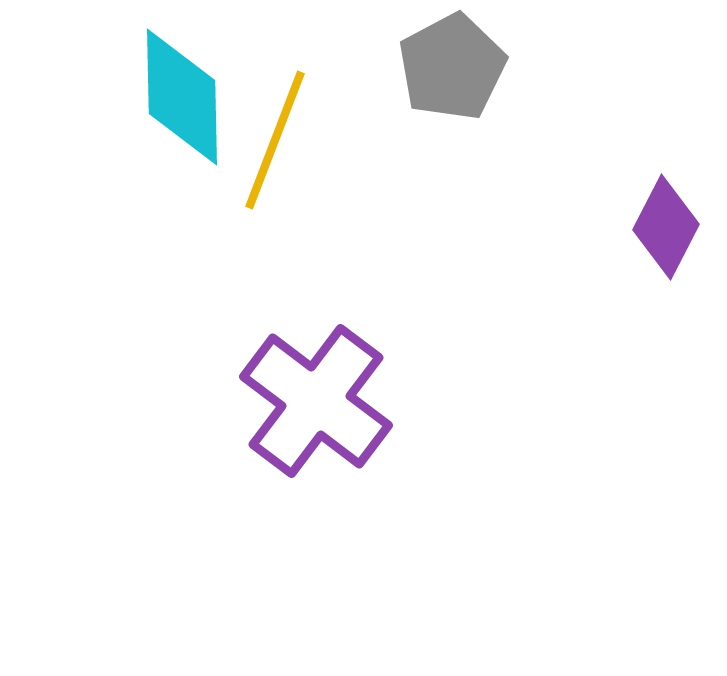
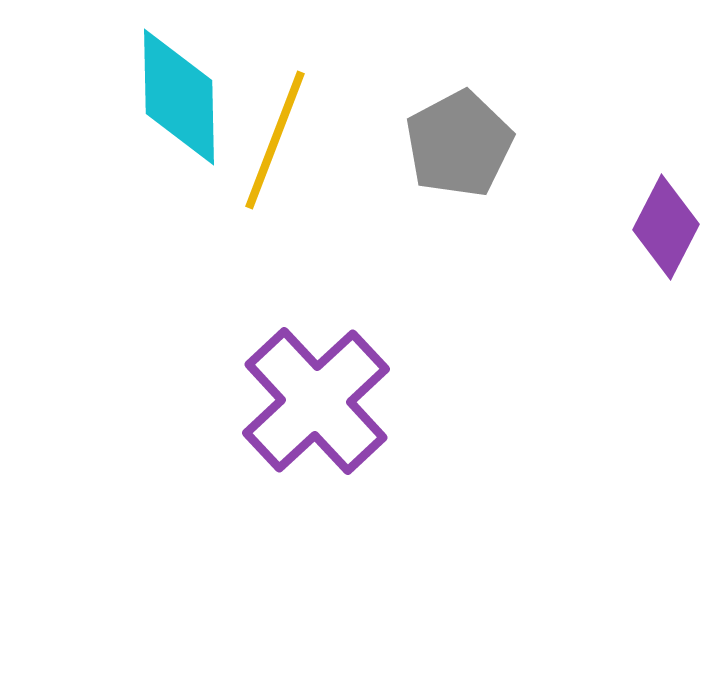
gray pentagon: moved 7 px right, 77 px down
cyan diamond: moved 3 px left
purple cross: rotated 10 degrees clockwise
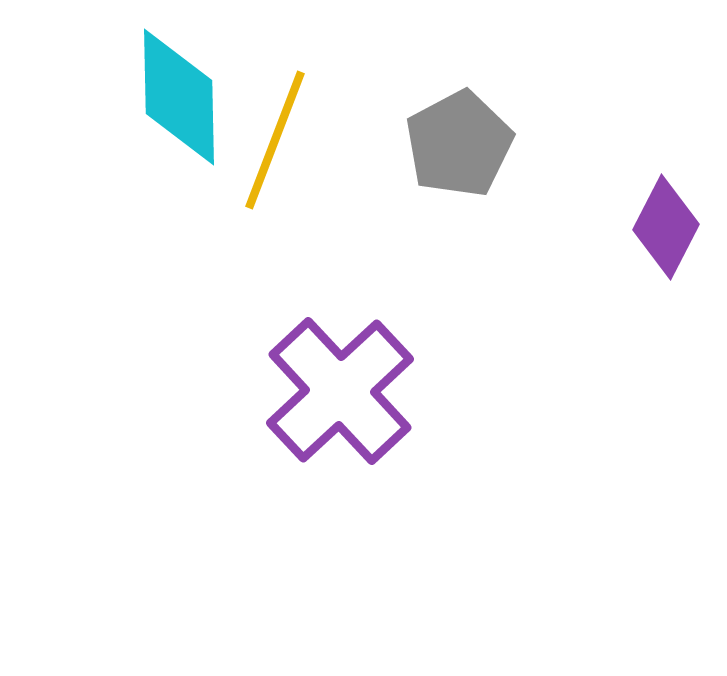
purple cross: moved 24 px right, 10 px up
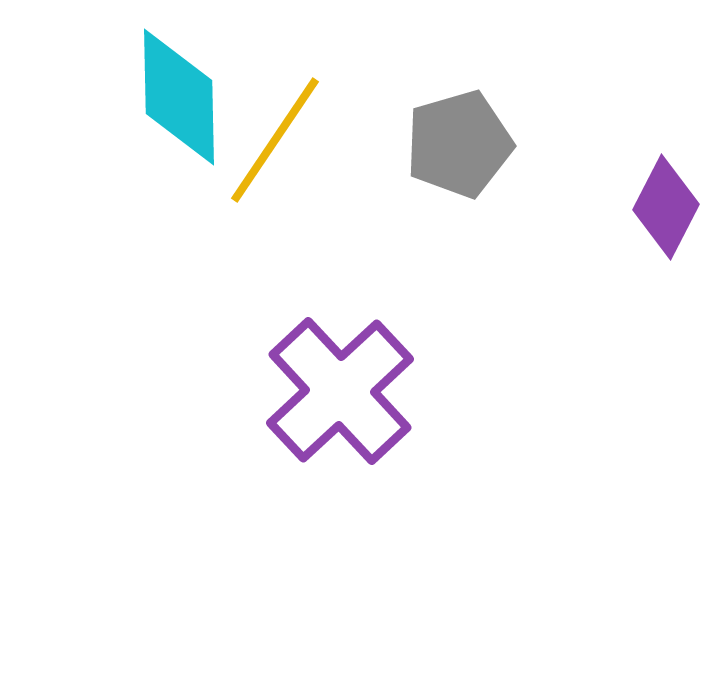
yellow line: rotated 13 degrees clockwise
gray pentagon: rotated 12 degrees clockwise
purple diamond: moved 20 px up
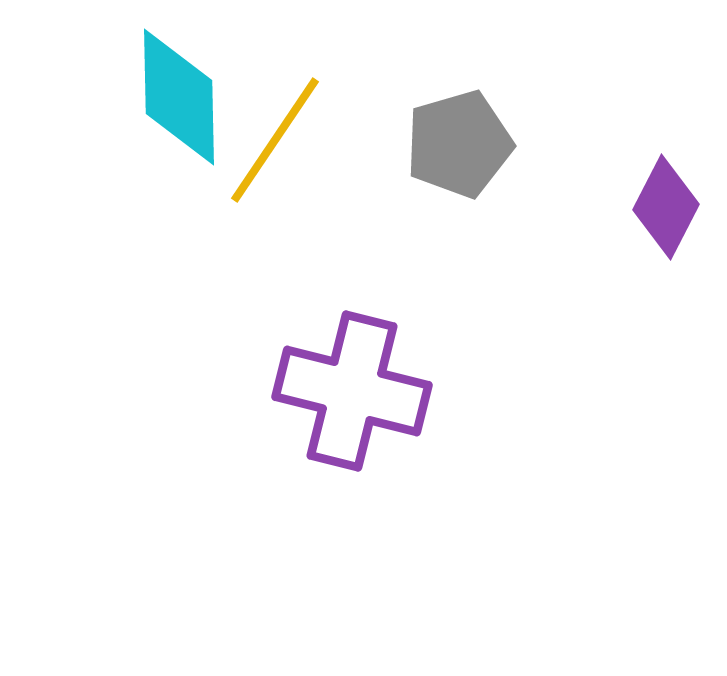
purple cross: moved 12 px right; rotated 33 degrees counterclockwise
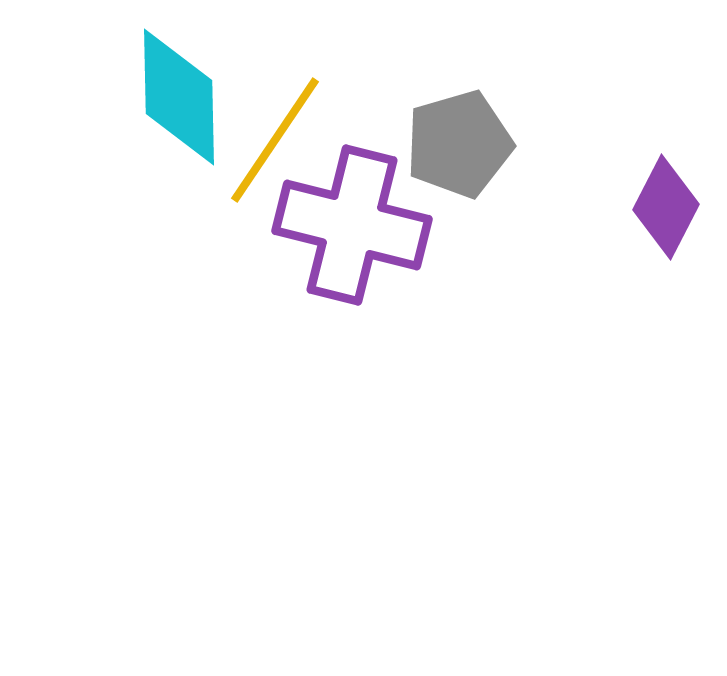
purple cross: moved 166 px up
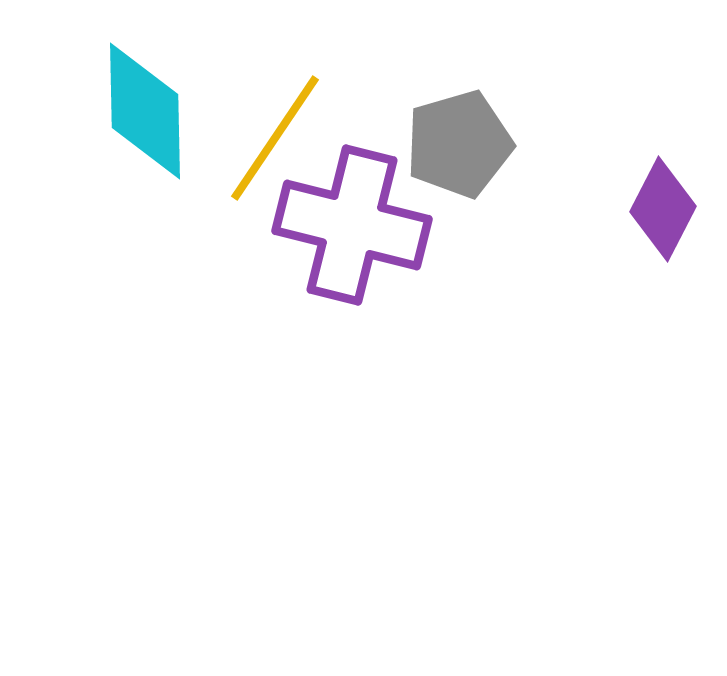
cyan diamond: moved 34 px left, 14 px down
yellow line: moved 2 px up
purple diamond: moved 3 px left, 2 px down
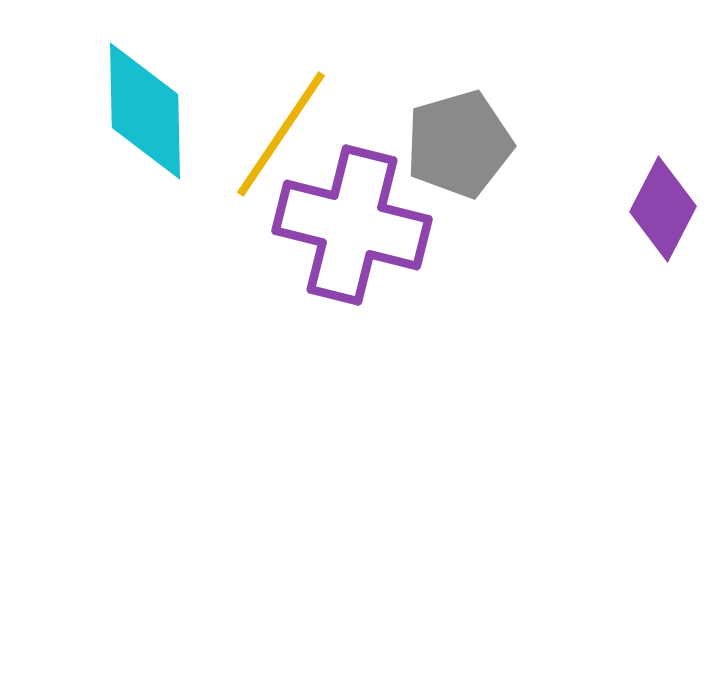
yellow line: moved 6 px right, 4 px up
